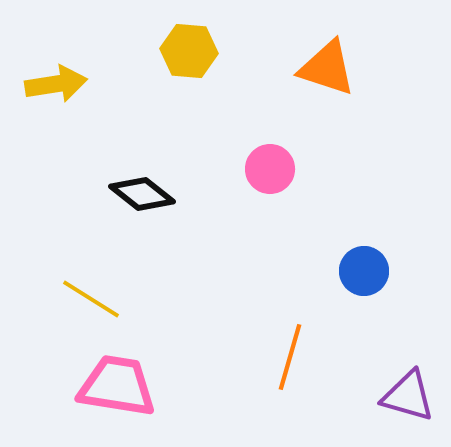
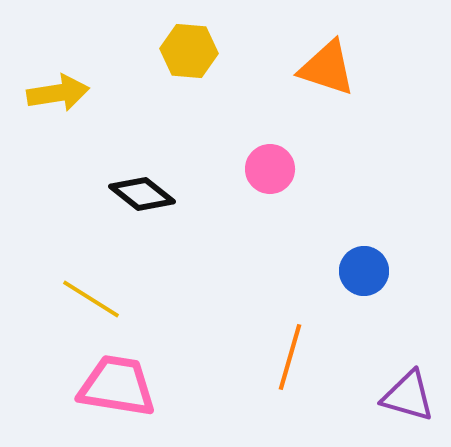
yellow arrow: moved 2 px right, 9 px down
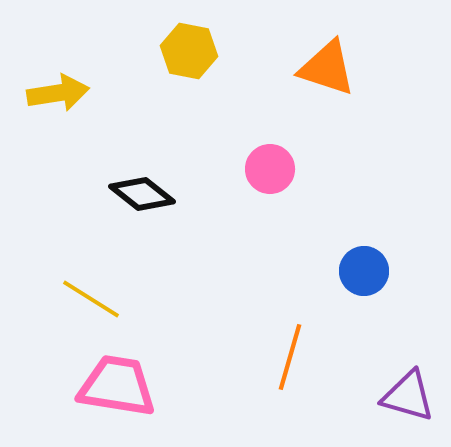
yellow hexagon: rotated 6 degrees clockwise
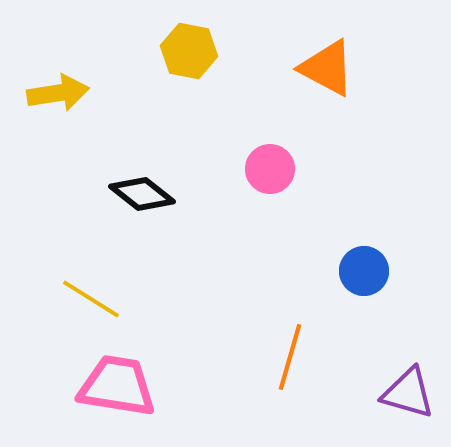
orange triangle: rotated 10 degrees clockwise
purple triangle: moved 3 px up
